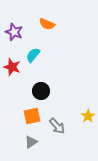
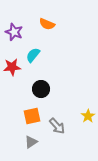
red star: rotated 24 degrees counterclockwise
black circle: moved 2 px up
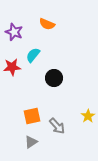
black circle: moved 13 px right, 11 px up
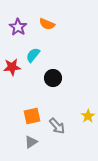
purple star: moved 4 px right, 5 px up; rotated 12 degrees clockwise
black circle: moved 1 px left
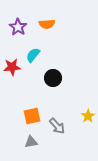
orange semicircle: rotated 28 degrees counterclockwise
gray triangle: rotated 24 degrees clockwise
